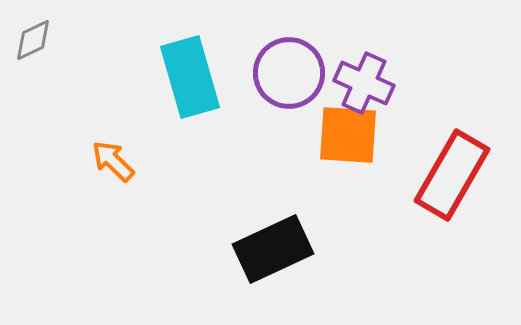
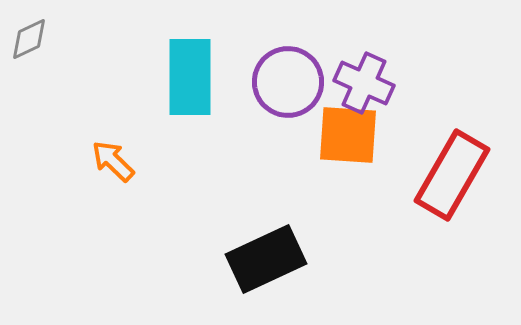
gray diamond: moved 4 px left, 1 px up
purple circle: moved 1 px left, 9 px down
cyan rectangle: rotated 16 degrees clockwise
black rectangle: moved 7 px left, 10 px down
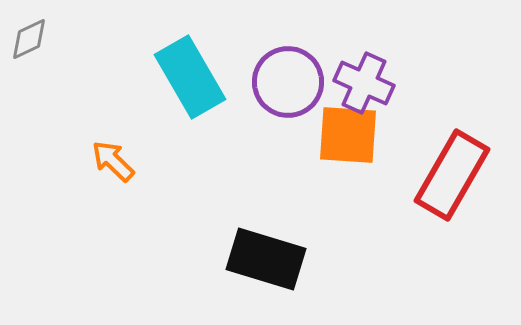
cyan rectangle: rotated 30 degrees counterclockwise
black rectangle: rotated 42 degrees clockwise
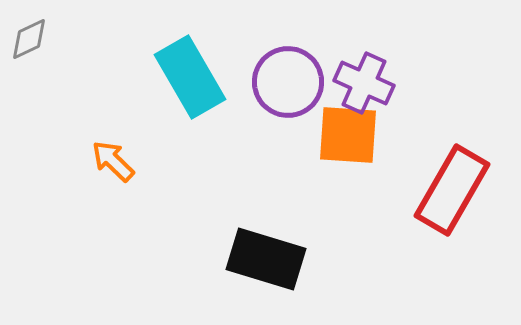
red rectangle: moved 15 px down
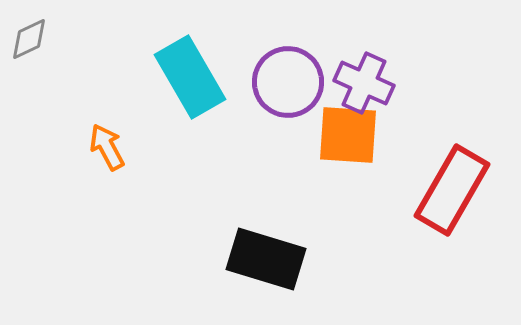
orange arrow: moved 6 px left, 14 px up; rotated 18 degrees clockwise
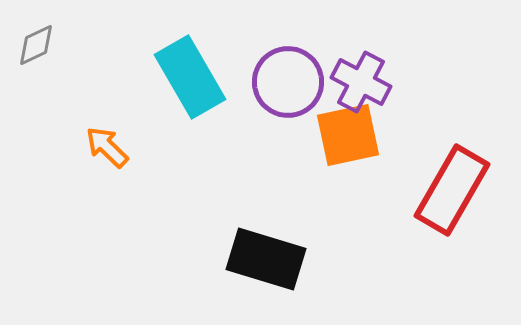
gray diamond: moved 7 px right, 6 px down
purple cross: moved 3 px left, 1 px up; rotated 4 degrees clockwise
orange square: rotated 16 degrees counterclockwise
orange arrow: rotated 18 degrees counterclockwise
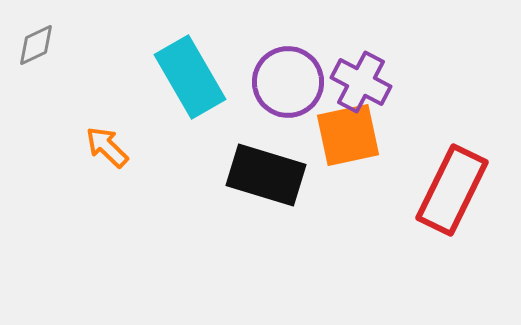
red rectangle: rotated 4 degrees counterclockwise
black rectangle: moved 84 px up
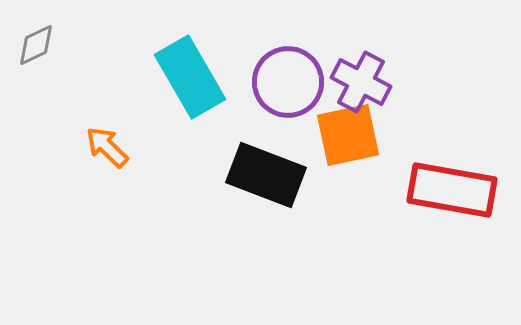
black rectangle: rotated 4 degrees clockwise
red rectangle: rotated 74 degrees clockwise
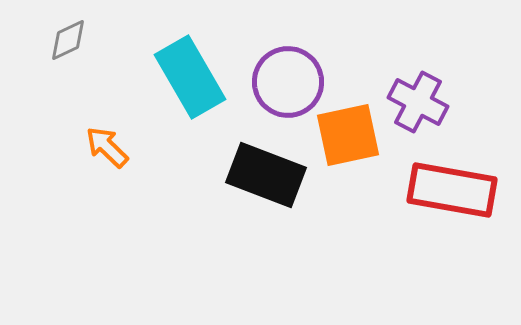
gray diamond: moved 32 px right, 5 px up
purple cross: moved 57 px right, 20 px down
